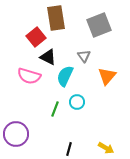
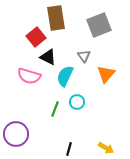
orange triangle: moved 1 px left, 2 px up
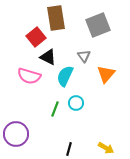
gray square: moved 1 px left
cyan circle: moved 1 px left, 1 px down
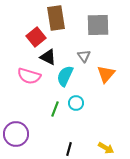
gray square: rotated 20 degrees clockwise
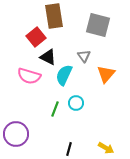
brown rectangle: moved 2 px left, 2 px up
gray square: rotated 15 degrees clockwise
cyan semicircle: moved 1 px left, 1 px up
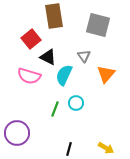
red square: moved 5 px left, 2 px down
purple circle: moved 1 px right, 1 px up
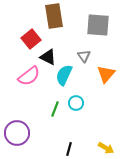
gray square: rotated 10 degrees counterclockwise
pink semicircle: rotated 55 degrees counterclockwise
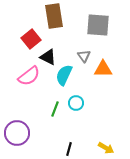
orange triangle: moved 3 px left, 5 px up; rotated 48 degrees clockwise
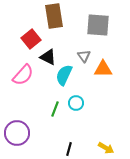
pink semicircle: moved 6 px left, 1 px up; rotated 10 degrees counterclockwise
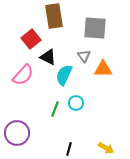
gray square: moved 3 px left, 3 px down
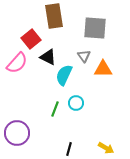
pink semicircle: moved 6 px left, 12 px up
